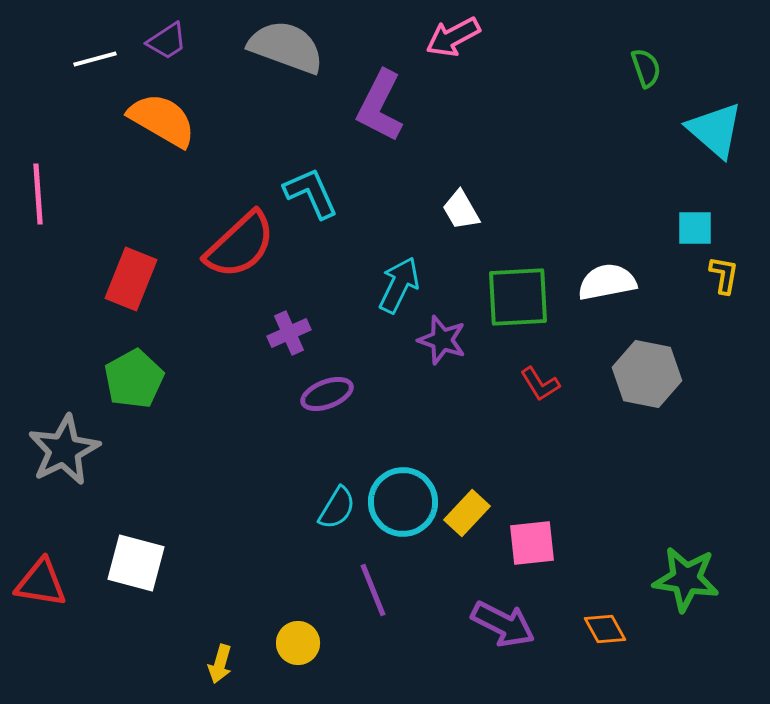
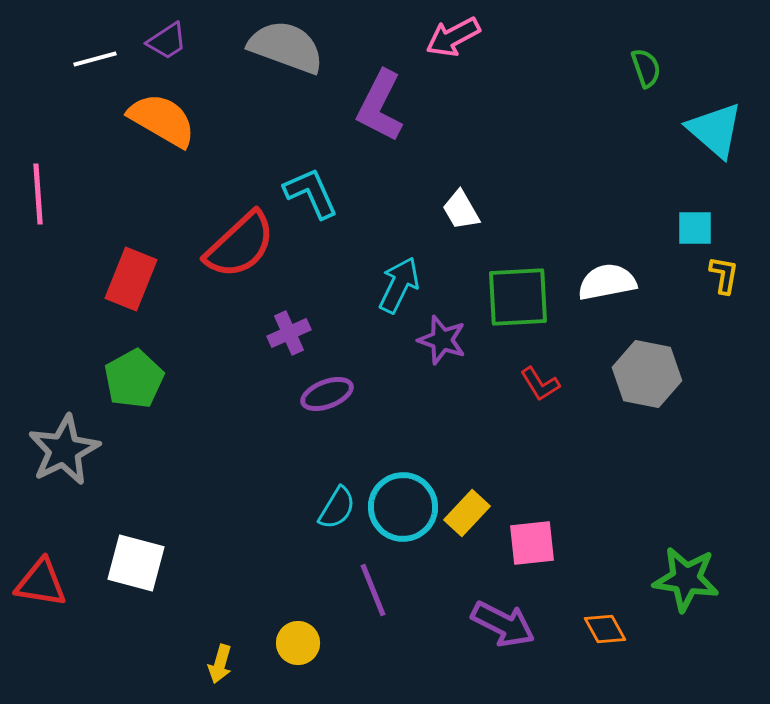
cyan circle: moved 5 px down
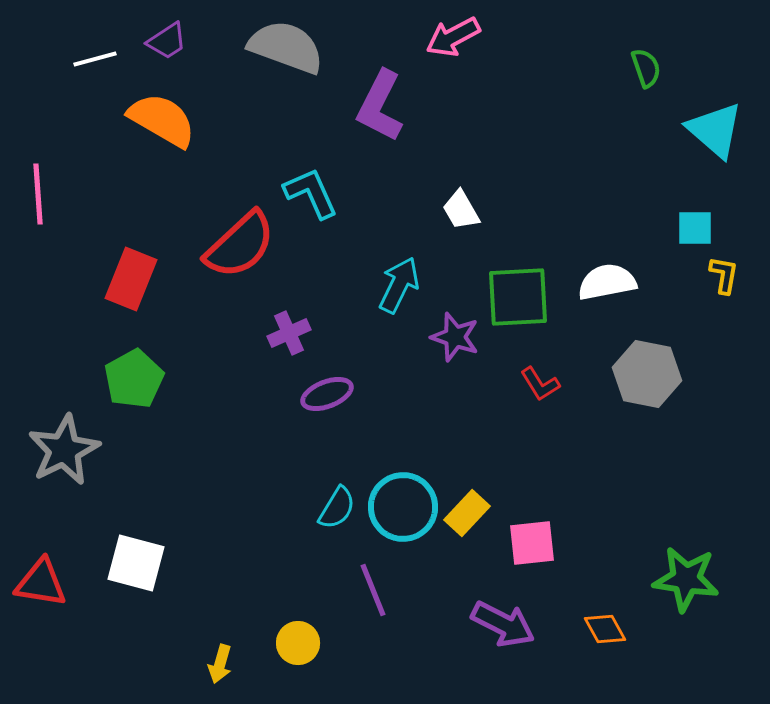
purple star: moved 13 px right, 3 px up
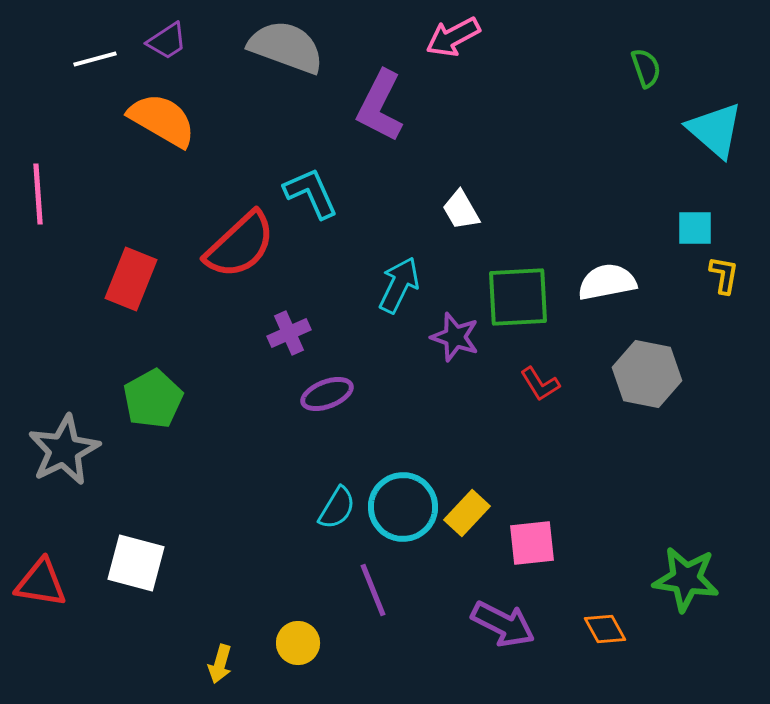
green pentagon: moved 19 px right, 20 px down
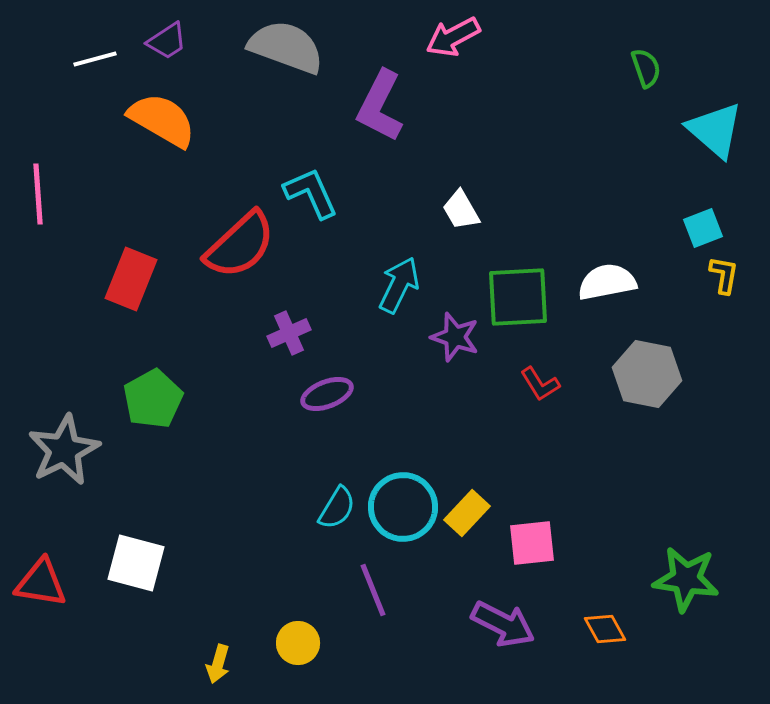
cyan square: moved 8 px right; rotated 21 degrees counterclockwise
yellow arrow: moved 2 px left
